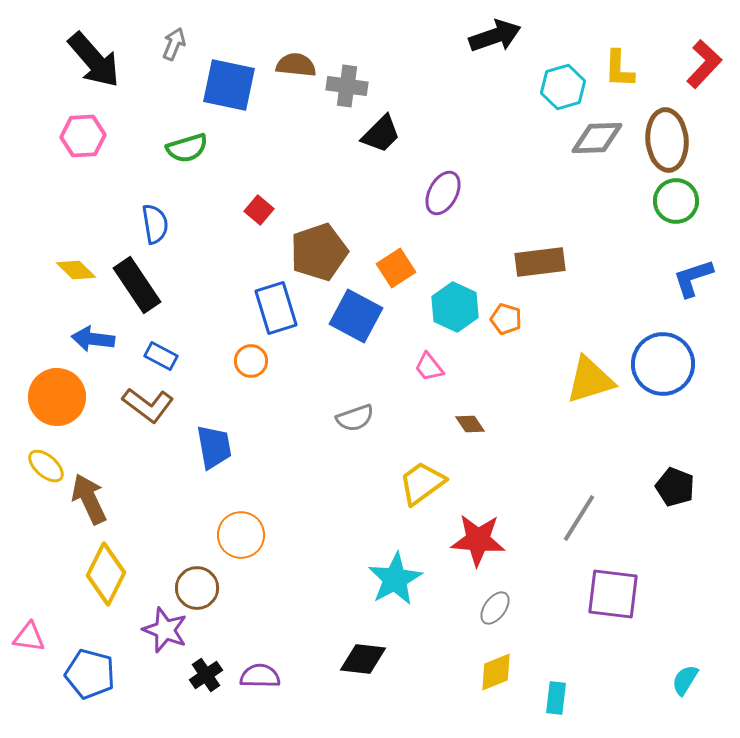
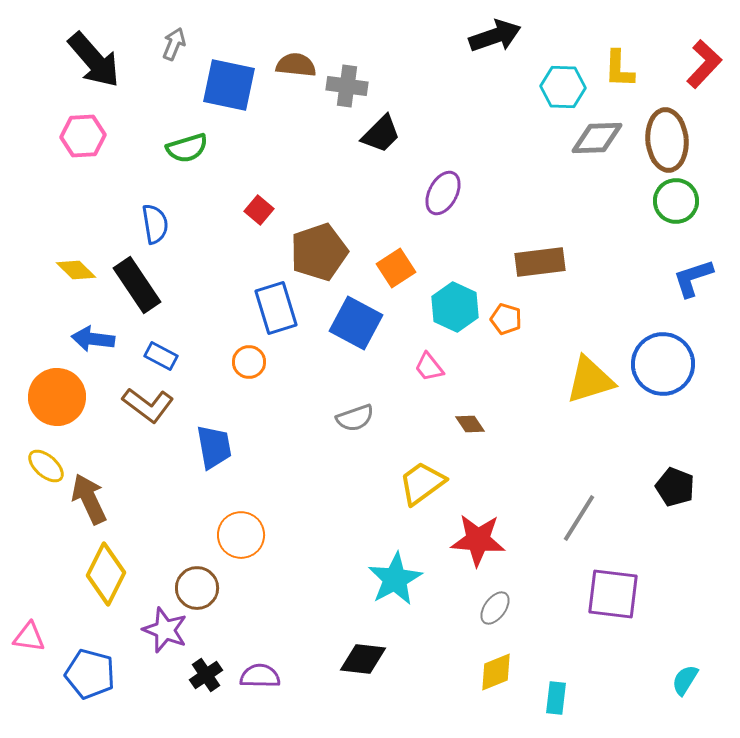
cyan hexagon at (563, 87): rotated 18 degrees clockwise
blue square at (356, 316): moved 7 px down
orange circle at (251, 361): moved 2 px left, 1 px down
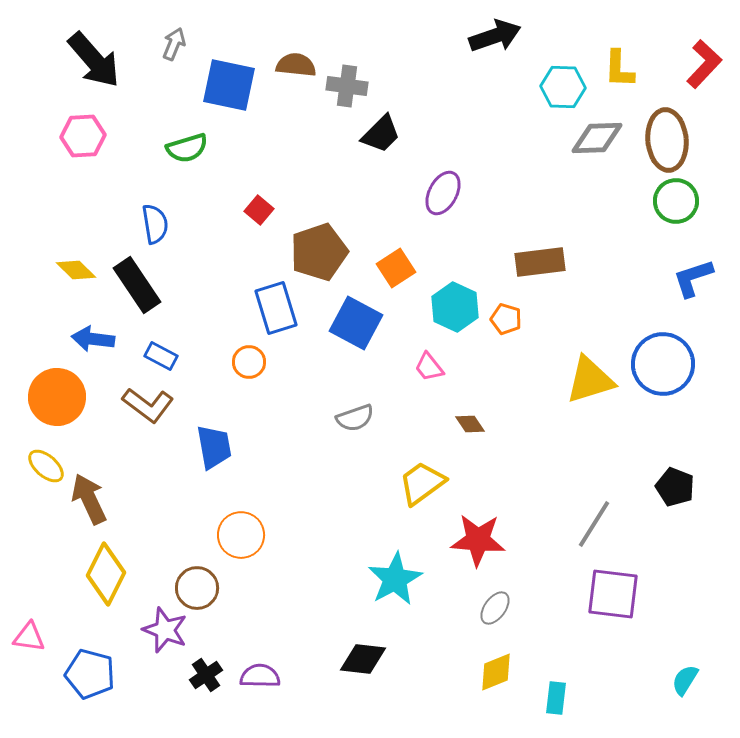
gray line at (579, 518): moved 15 px right, 6 px down
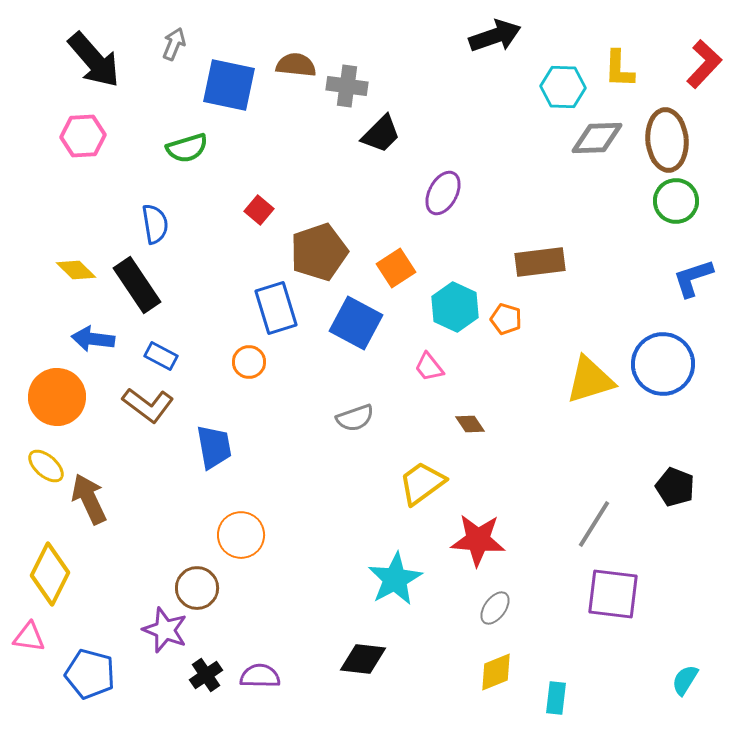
yellow diamond at (106, 574): moved 56 px left
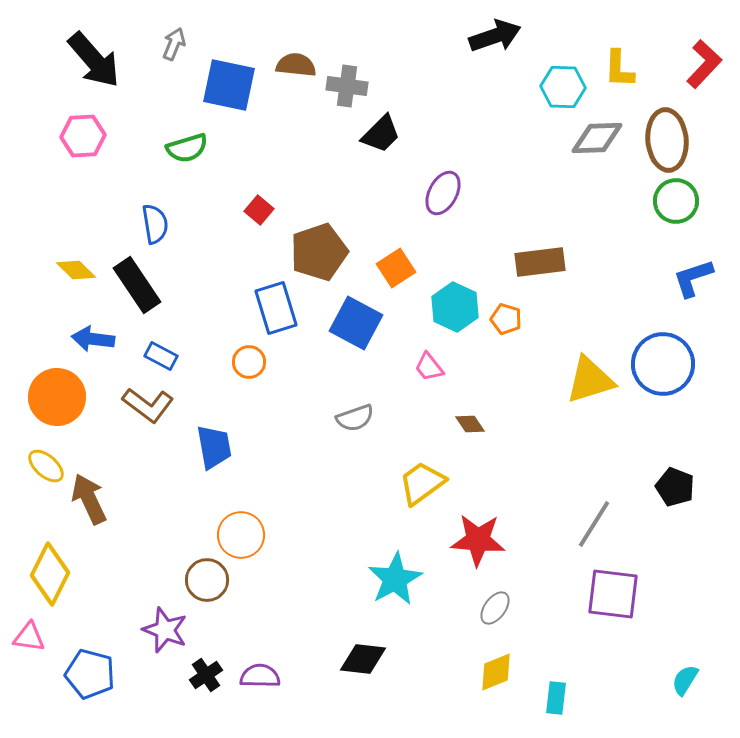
brown circle at (197, 588): moved 10 px right, 8 px up
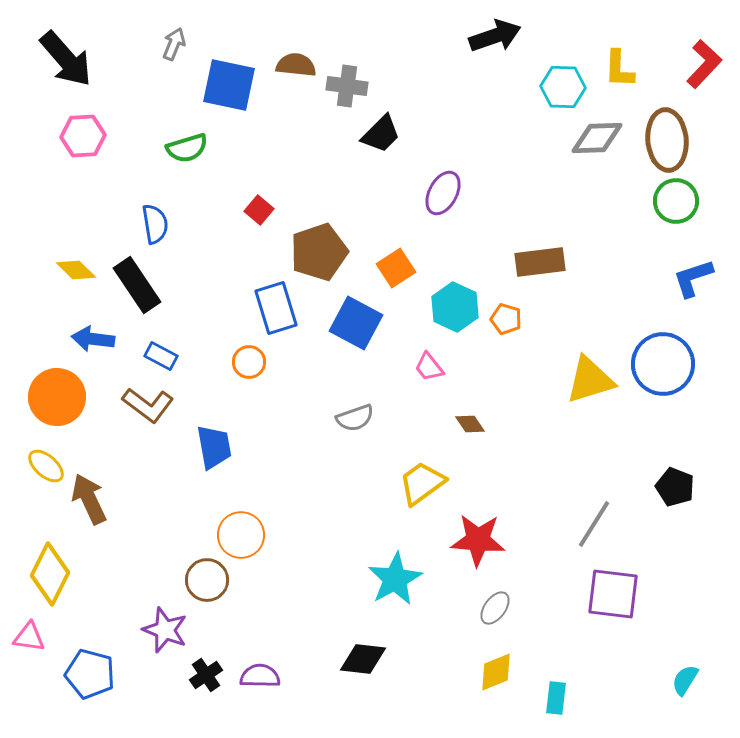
black arrow at (94, 60): moved 28 px left, 1 px up
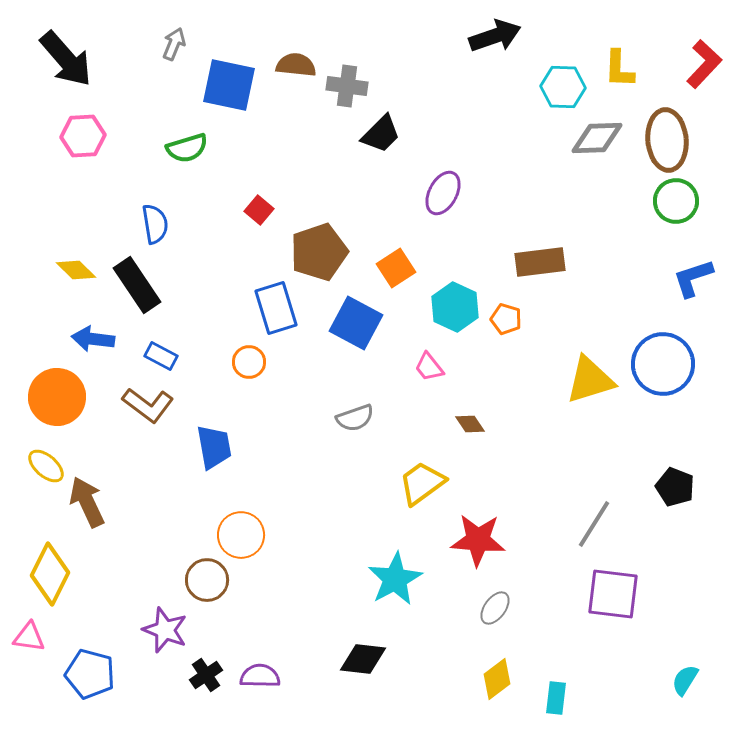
brown arrow at (89, 499): moved 2 px left, 3 px down
yellow diamond at (496, 672): moved 1 px right, 7 px down; rotated 15 degrees counterclockwise
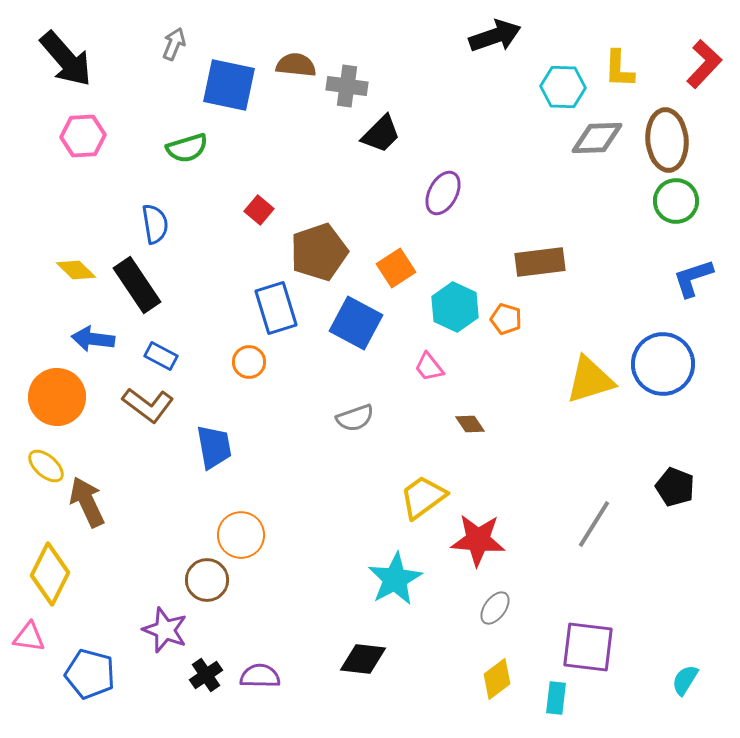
yellow trapezoid at (422, 483): moved 1 px right, 14 px down
purple square at (613, 594): moved 25 px left, 53 px down
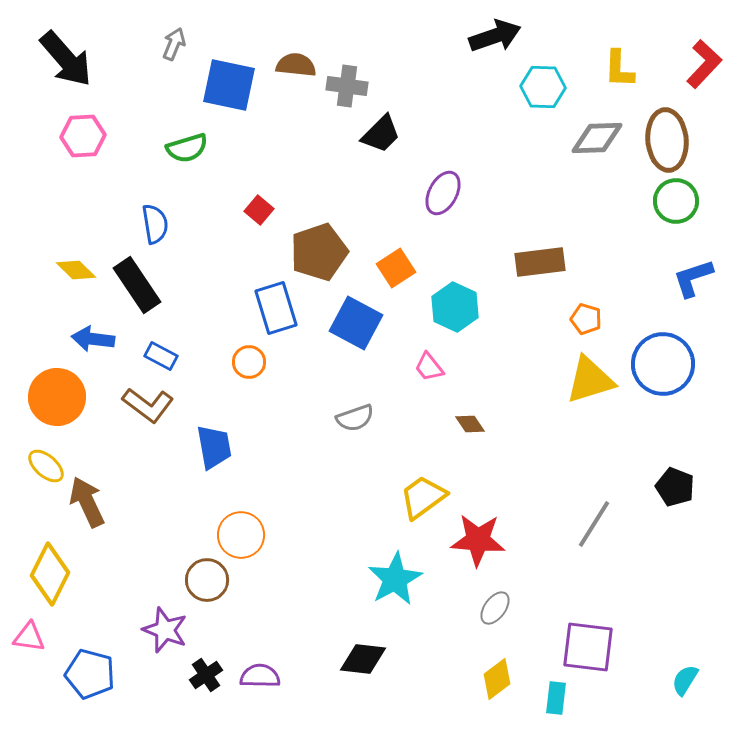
cyan hexagon at (563, 87): moved 20 px left
orange pentagon at (506, 319): moved 80 px right
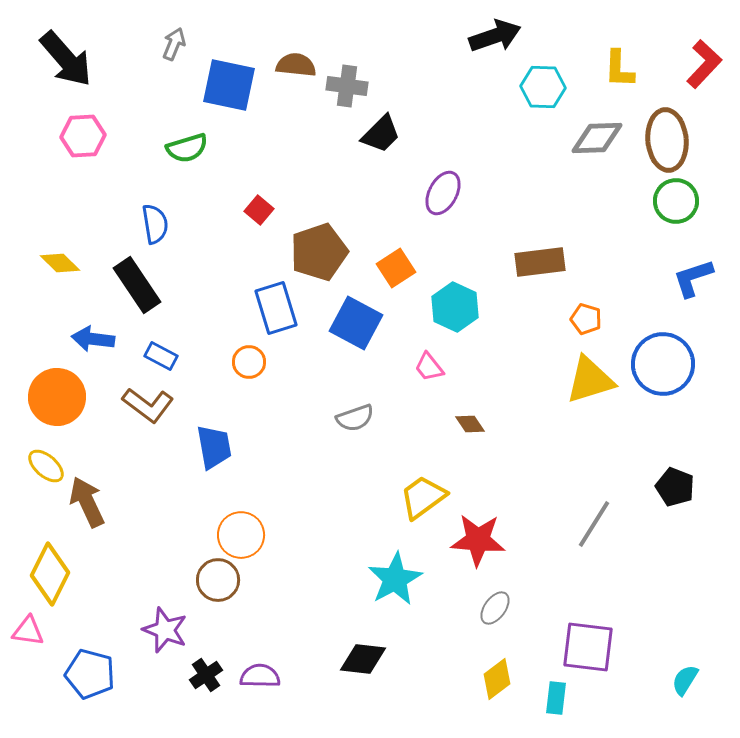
yellow diamond at (76, 270): moved 16 px left, 7 px up
brown circle at (207, 580): moved 11 px right
pink triangle at (29, 637): moved 1 px left, 6 px up
